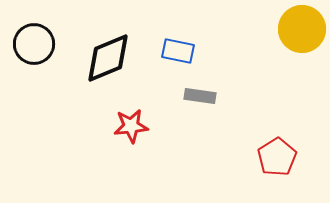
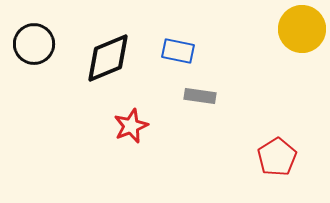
red star: rotated 16 degrees counterclockwise
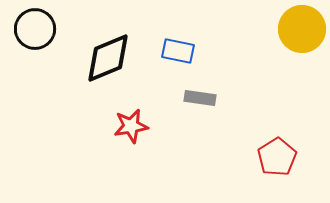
black circle: moved 1 px right, 15 px up
gray rectangle: moved 2 px down
red star: rotated 12 degrees clockwise
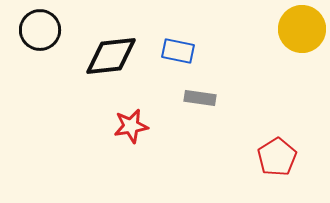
black circle: moved 5 px right, 1 px down
black diamond: moved 3 px right, 2 px up; rotated 16 degrees clockwise
